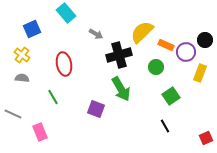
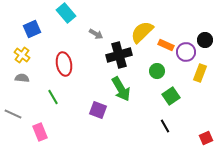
green circle: moved 1 px right, 4 px down
purple square: moved 2 px right, 1 px down
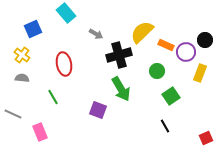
blue square: moved 1 px right
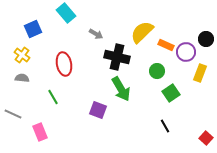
black circle: moved 1 px right, 1 px up
black cross: moved 2 px left, 2 px down; rotated 30 degrees clockwise
green square: moved 3 px up
red square: rotated 24 degrees counterclockwise
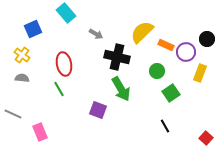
black circle: moved 1 px right
green line: moved 6 px right, 8 px up
